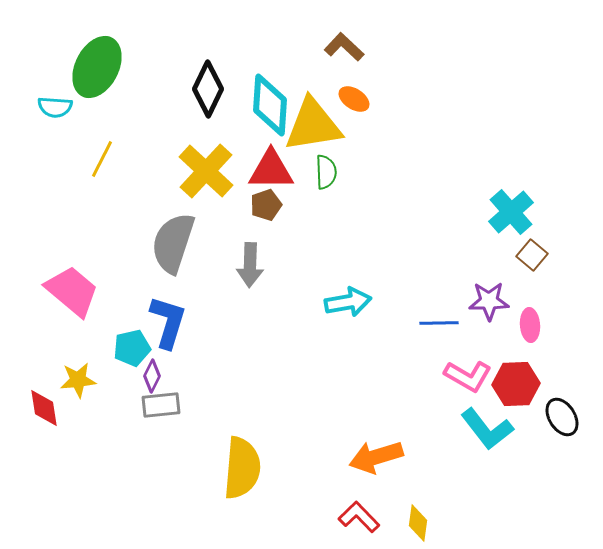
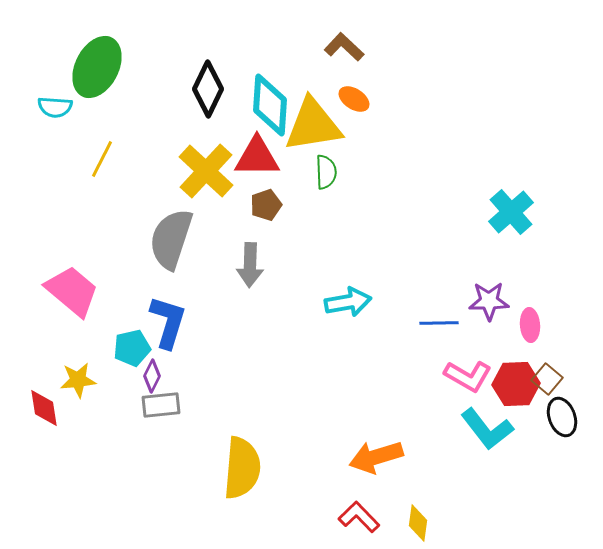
red triangle: moved 14 px left, 13 px up
gray semicircle: moved 2 px left, 4 px up
brown square: moved 15 px right, 124 px down
black ellipse: rotated 12 degrees clockwise
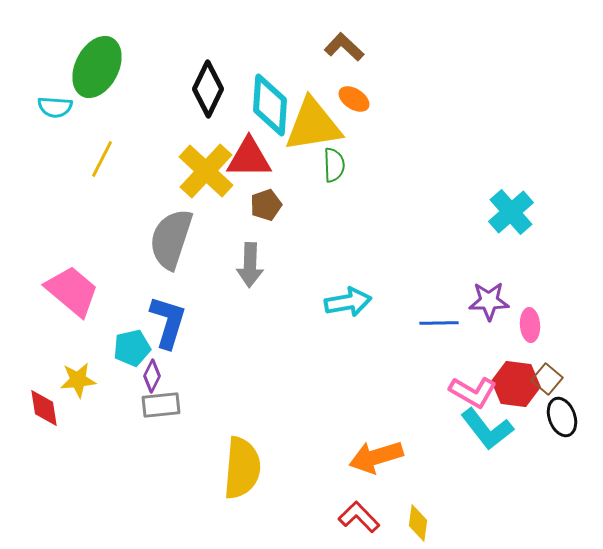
red triangle: moved 8 px left, 1 px down
green semicircle: moved 8 px right, 7 px up
pink L-shape: moved 5 px right, 16 px down
red hexagon: rotated 9 degrees clockwise
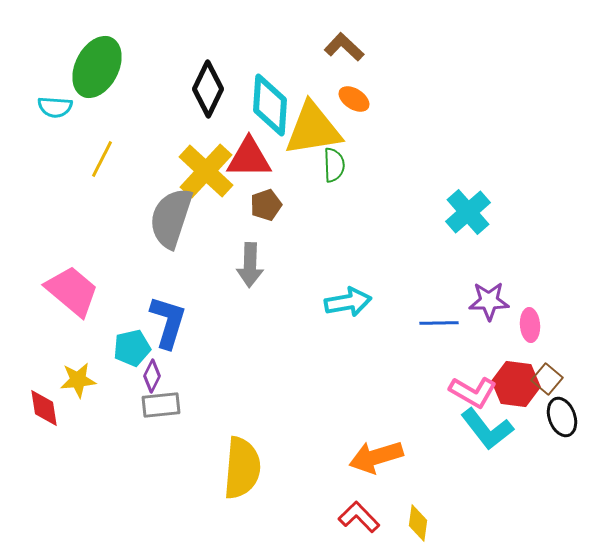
yellow triangle: moved 4 px down
cyan cross: moved 43 px left
gray semicircle: moved 21 px up
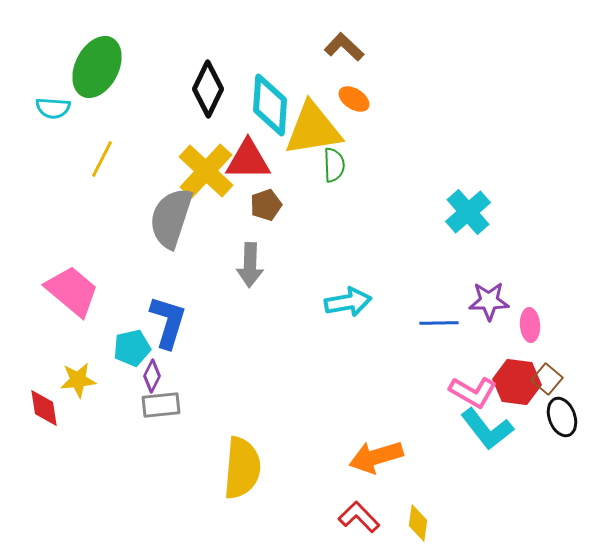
cyan semicircle: moved 2 px left, 1 px down
red triangle: moved 1 px left, 2 px down
red hexagon: moved 1 px right, 2 px up
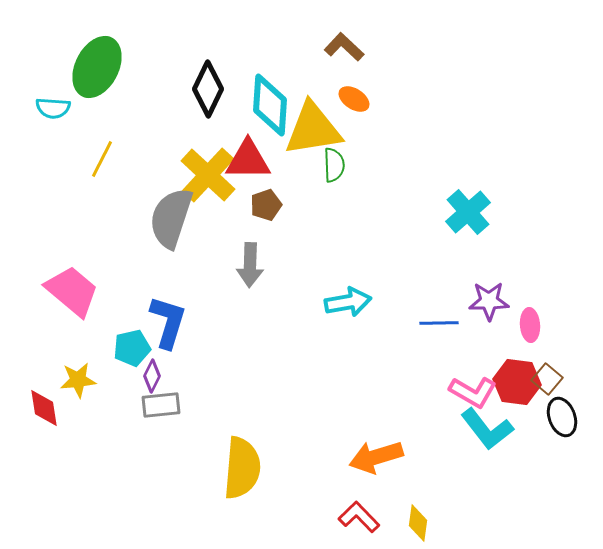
yellow cross: moved 2 px right, 4 px down
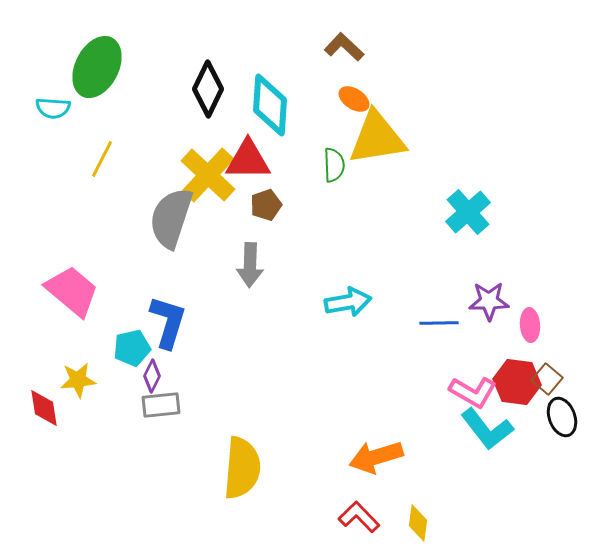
yellow triangle: moved 64 px right, 9 px down
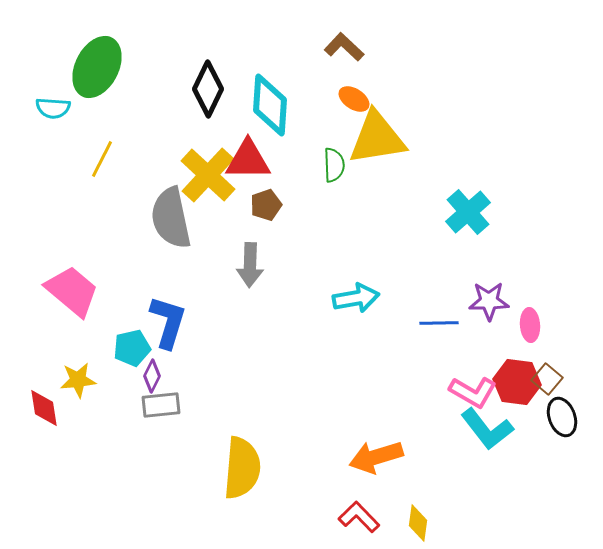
gray semicircle: rotated 30 degrees counterclockwise
cyan arrow: moved 8 px right, 4 px up
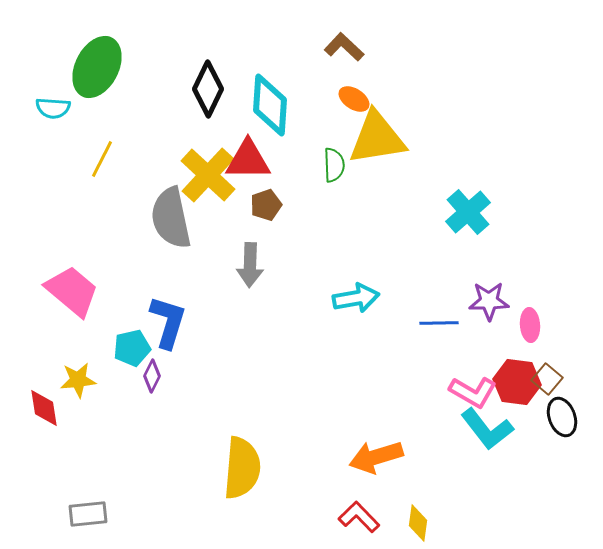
gray rectangle: moved 73 px left, 109 px down
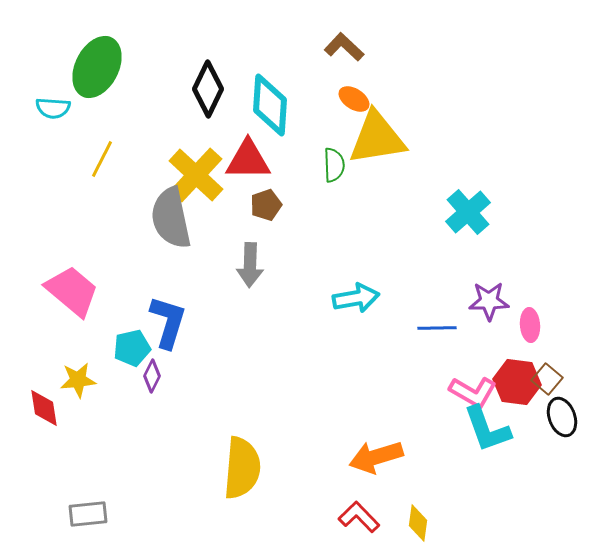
yellow cross: moved 12 px left
blue line: moved 2 px left, 5 px down
cyan L-shape: rotated 18 degrees clockwise
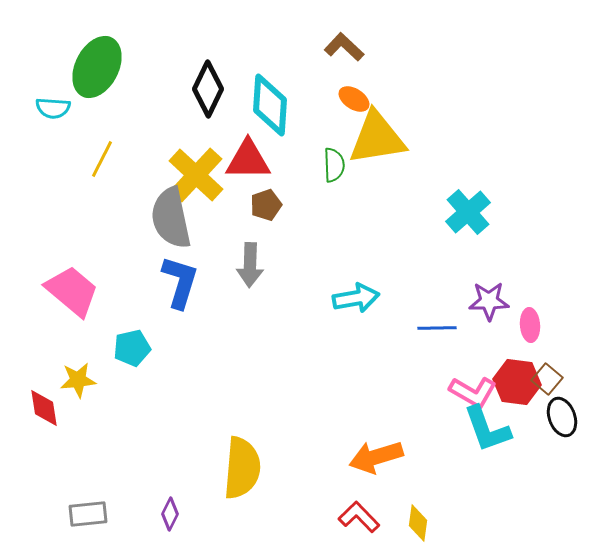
blue L-shape: moved 12 px right, 40 px up
purple diamond: moved 18 px right, 138 px down
